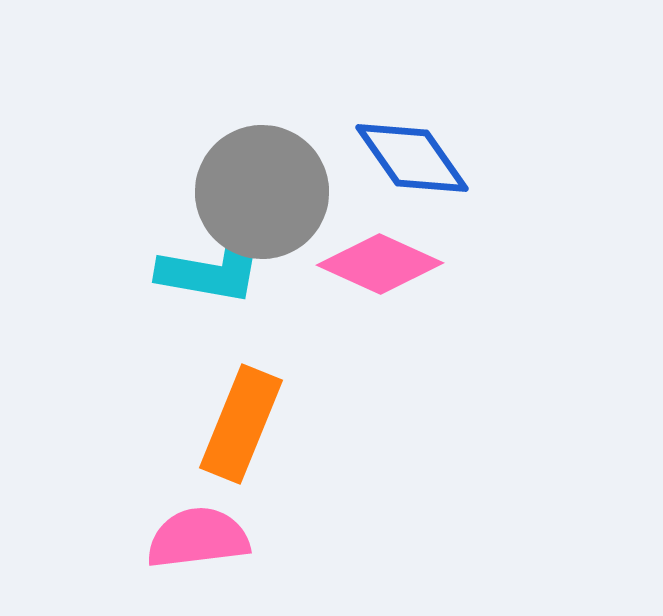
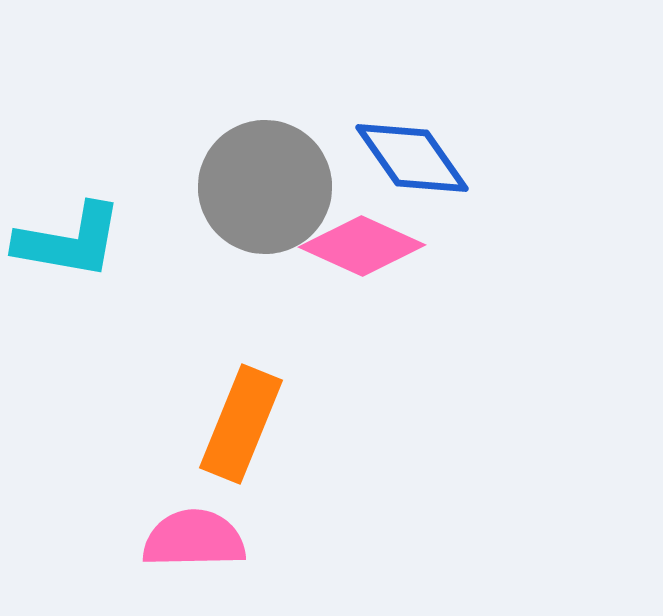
gray circle: moved 3 px right, 5 px up
pink diamond: moved 18 px left, 18 px up
cyan L-shape: moved 144 px left, 27 px up
pink semicircle: moved 4 px left, 1 px down; rotated 6 degrees clockwise
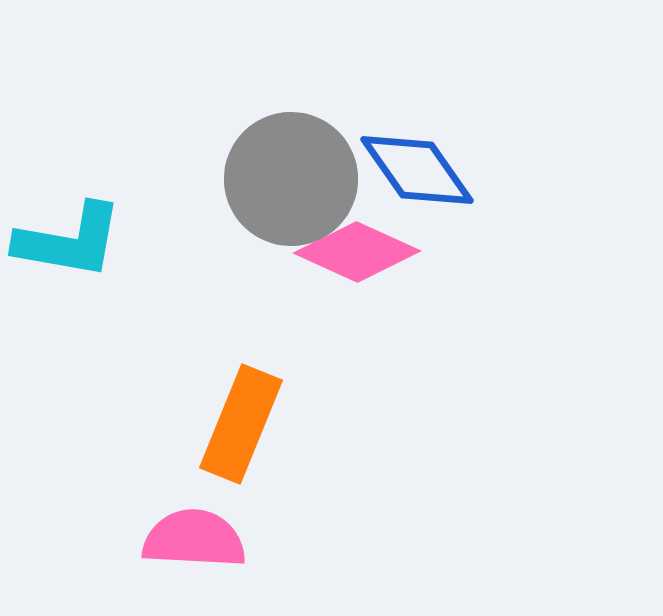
blue diamond: moved 5 px right, 12 px down
gray circle: moved 26 px right, 8 px up
pink diamond: moved 5 px left, 6 px down
pink semicircle: rotated 4 degrees clockwise
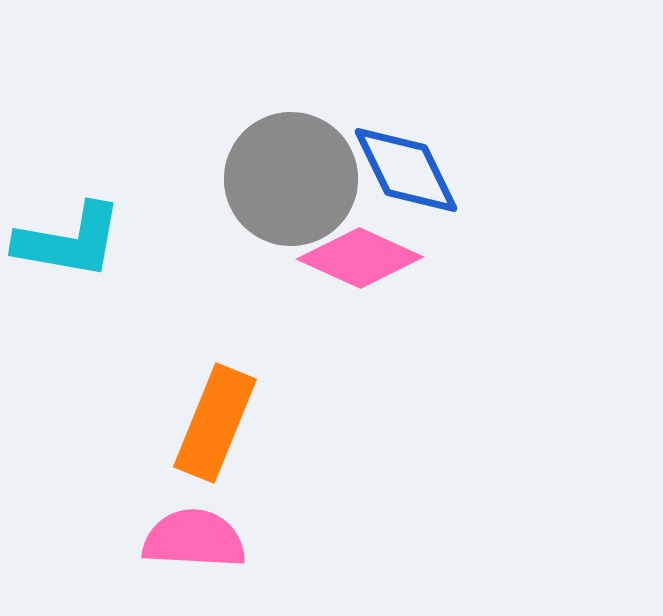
blue diamond: moved 11 px left; rotated 9 degrees clockwise
pink diamond: moved 3 px right, 6 px down
orange rectangle: moved 26 px left, 1 px up
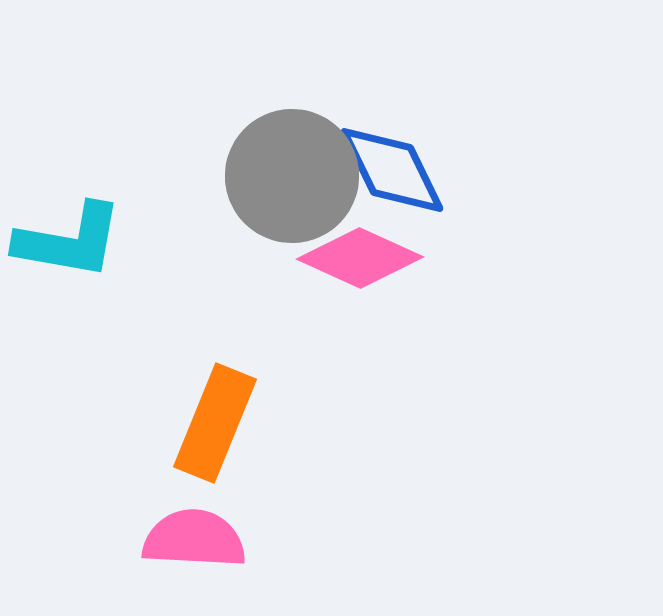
blue diamond: moved 14 px left
gray circle: moved 1 px right, 3 px up
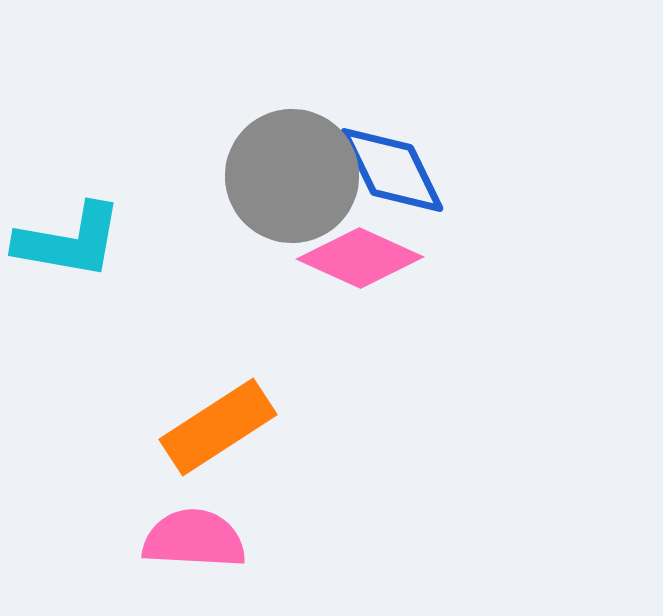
orange rectangle: moved 3 px right, 4 px down; rotated 35 degrees clockwise
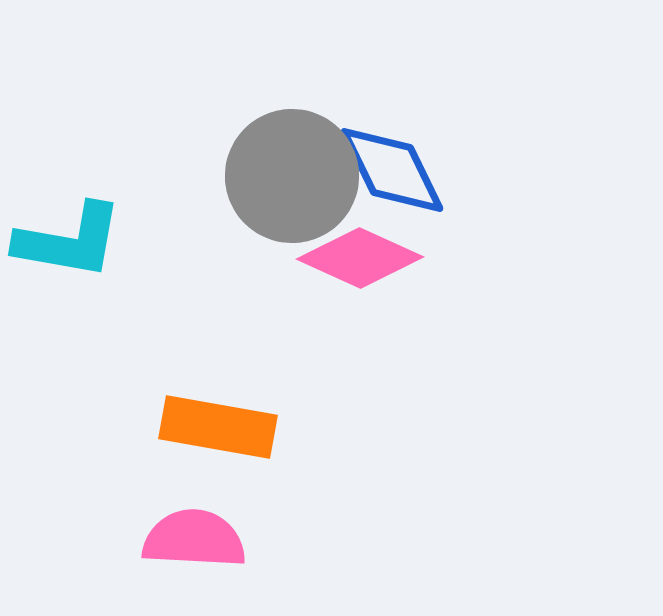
orange rectangle: rotated 43 degrees clockwise
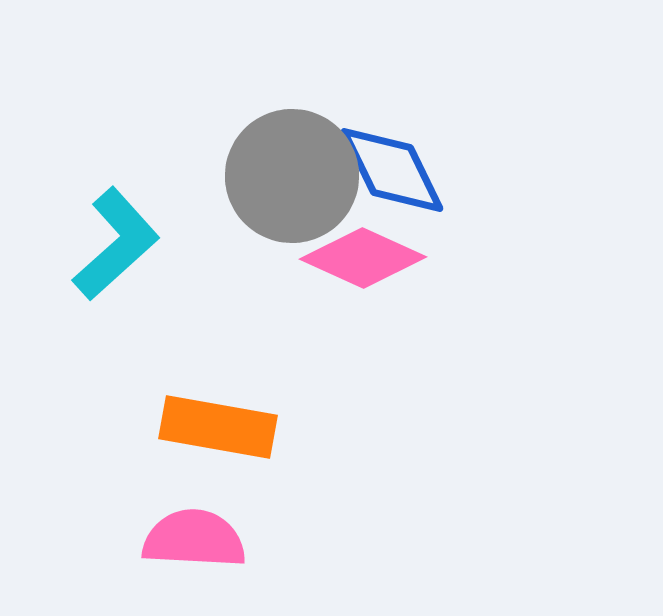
cyan L-shape: moved 47 px right, 3 px down; rotated 52 degrees counterclockwise
pink diamond: moved 3 px right
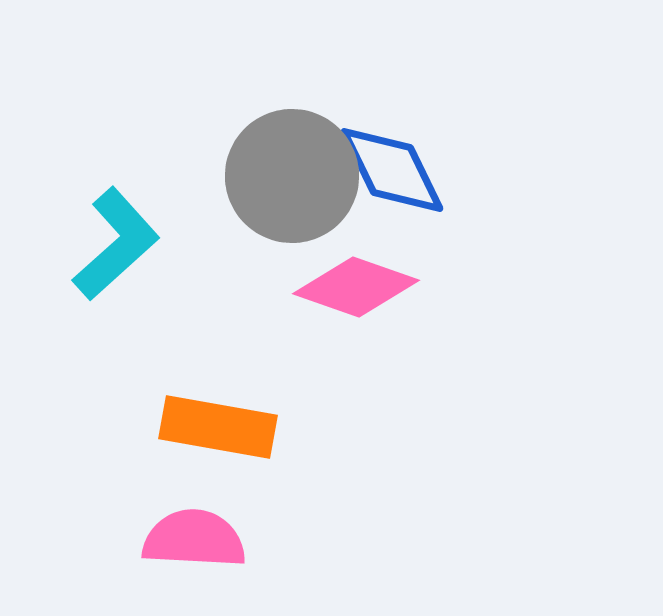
pink diamond: moved 7 px left, 29 px down; rotated 5 degrees counterclockwise
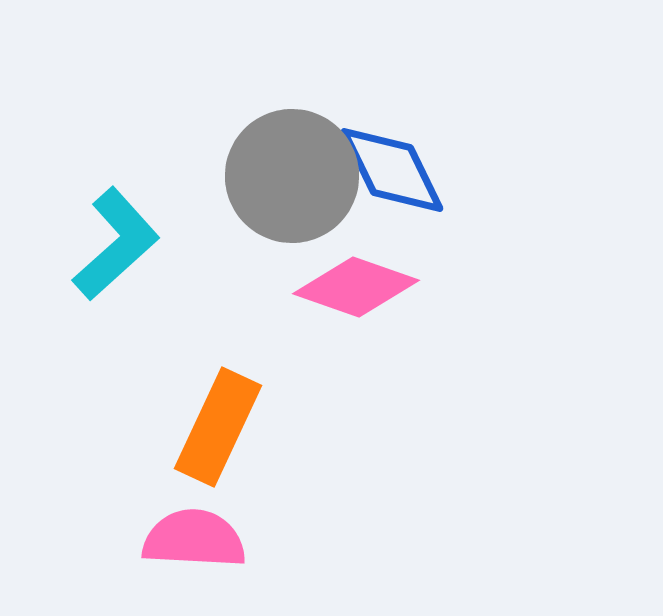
orange rectangle: rotated 75 degrees counterclockwise
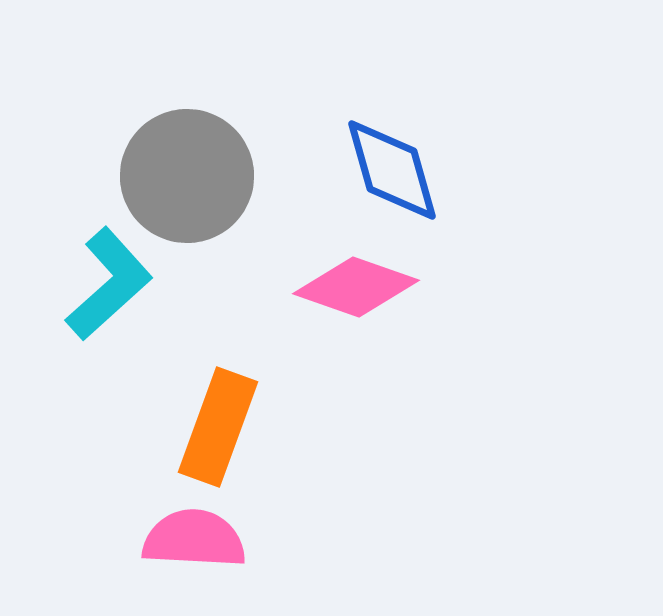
blue diamond: rotated 10 degrees clockwise
gray circle: moved 105 px left
cyan L-shape: moved 7 px left, 40 px down
orange rectangle: rotated 5 degrees counterclockwise
